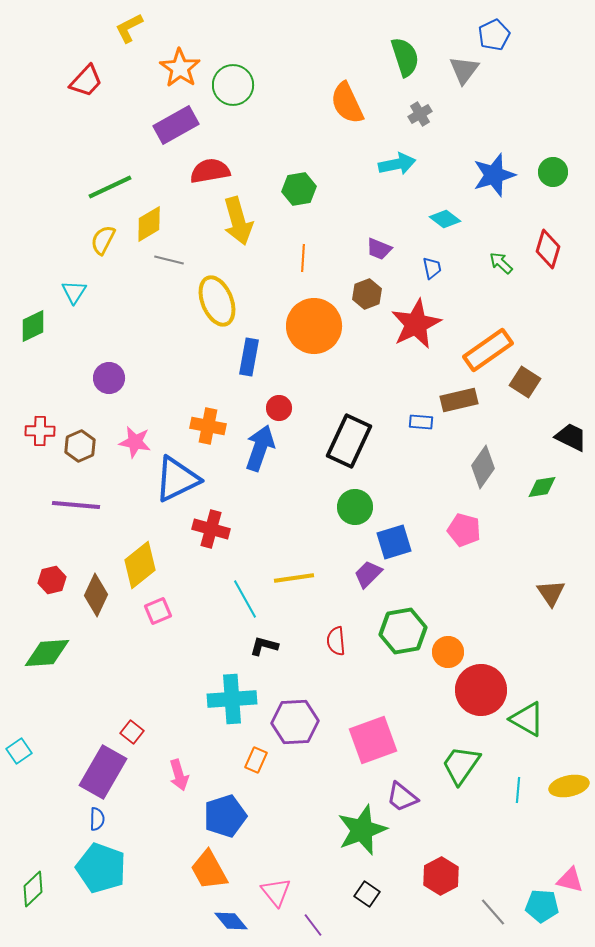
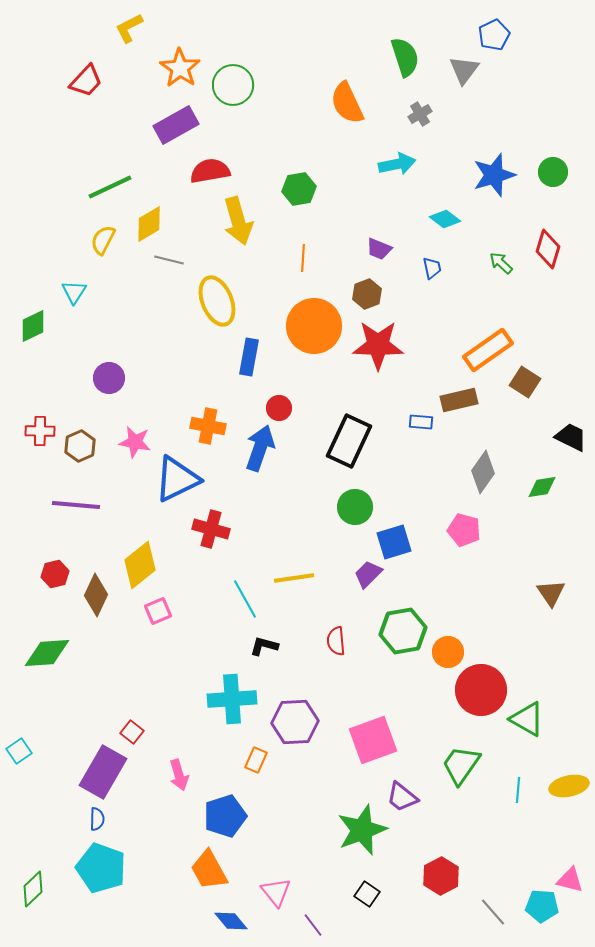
red star at (416, 324): moved 38 px left, 21 px down; rotated 27 degrees clockwise
gray diamond at (483, 467): moved 5 px down
red hexagon at (52, 580): moved 3 px right, 6 px up
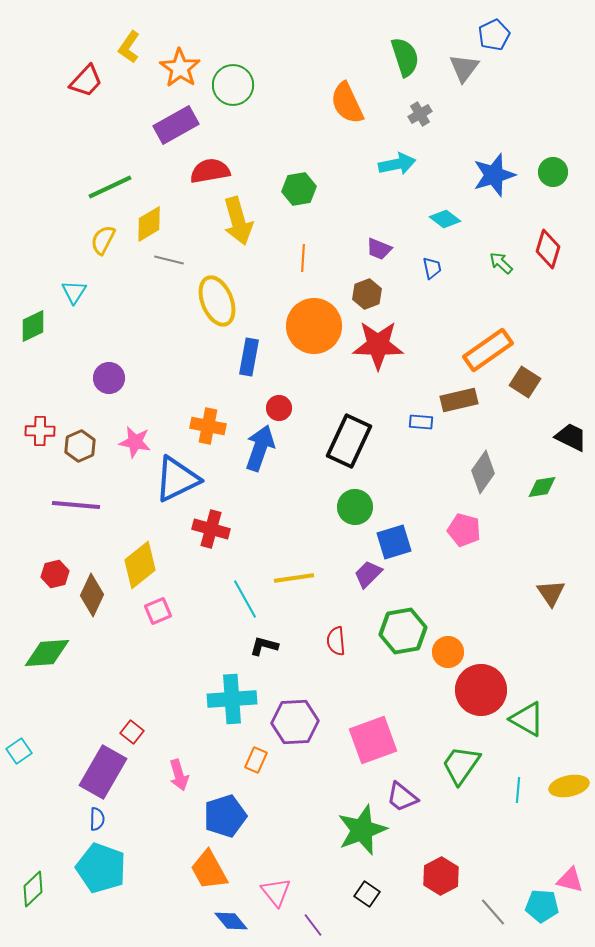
yellow L-shape at (129, 28): moved 19 px down; rotated 28 degrees counterclockwise
gray triangle at (464, 70): moved 2 px up
brown diamond at (96, 595): moved 4 px left
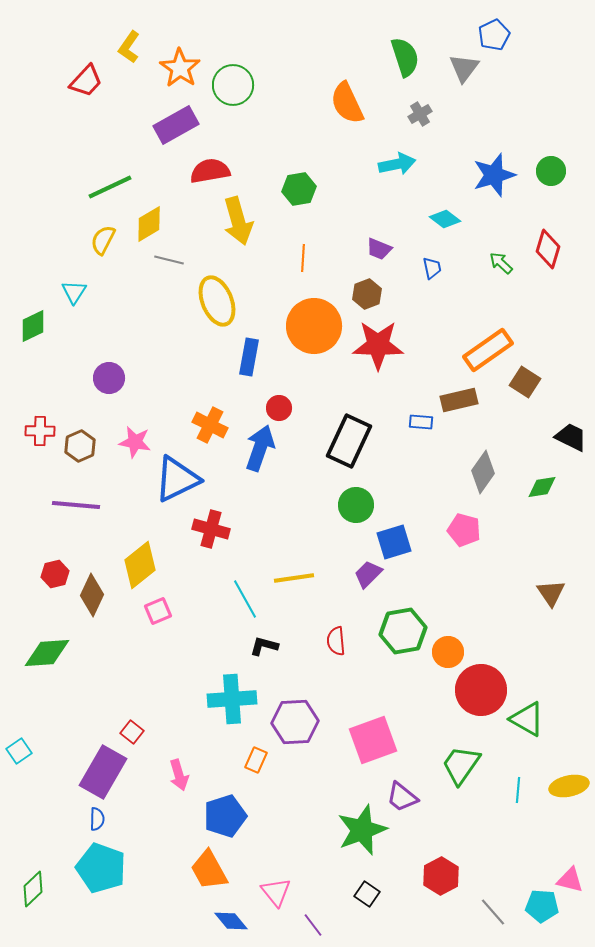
green circle at (553, 172): moved 2 px left, 1 px up
orange cross at (208, 426): moved 2 px right, 1 px up; rotated 16 degrees clockwise
green circle at (355, 507): moved 1 px right, 2 px up
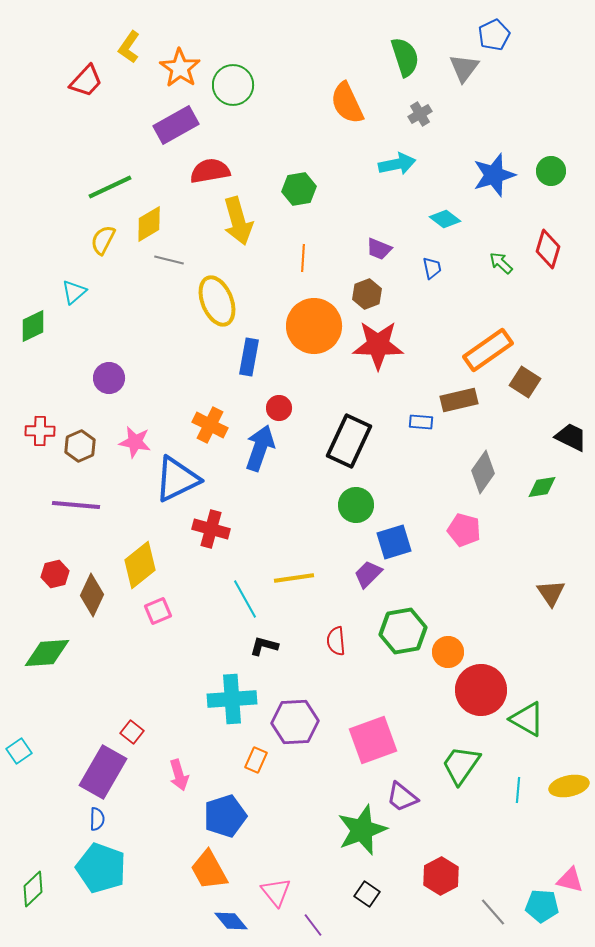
cyan triangle at (74, 292): rotated 16 degrees clockwise
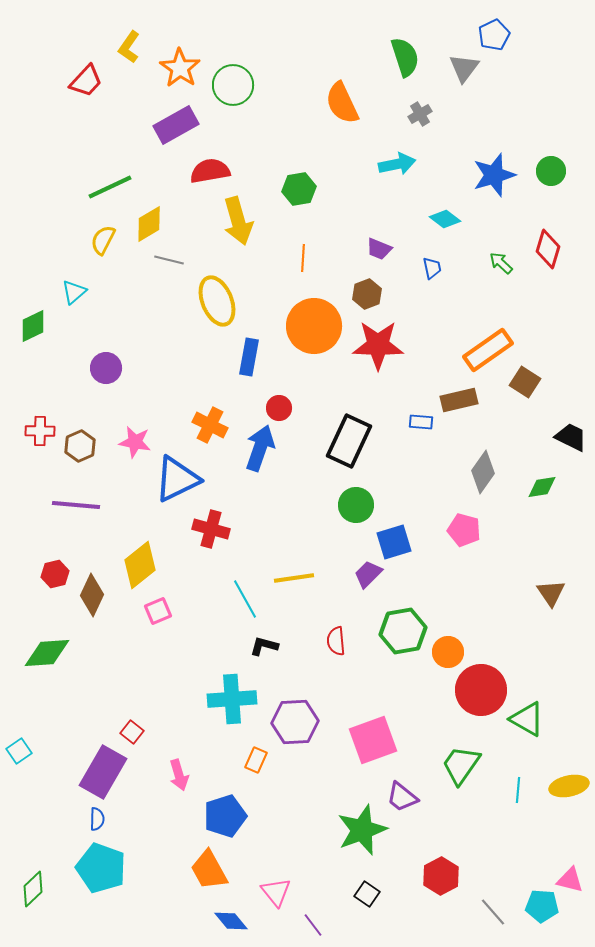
orange semicircle at (347, 103): moved 5 px left
purple circle at (109, 378): moved 3 px left, 10 px up
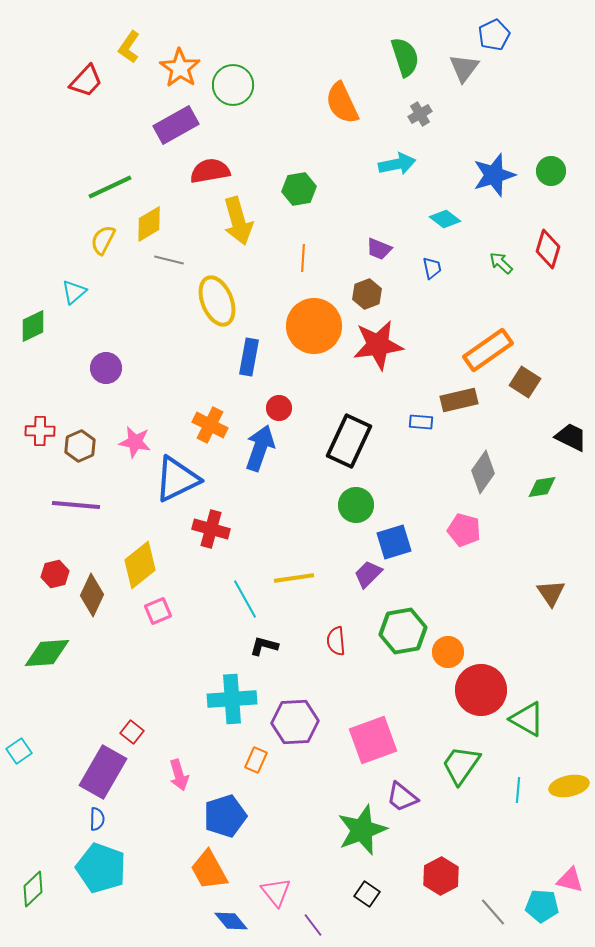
red star at (378, 345): rotated 9 degrees counterclockwise
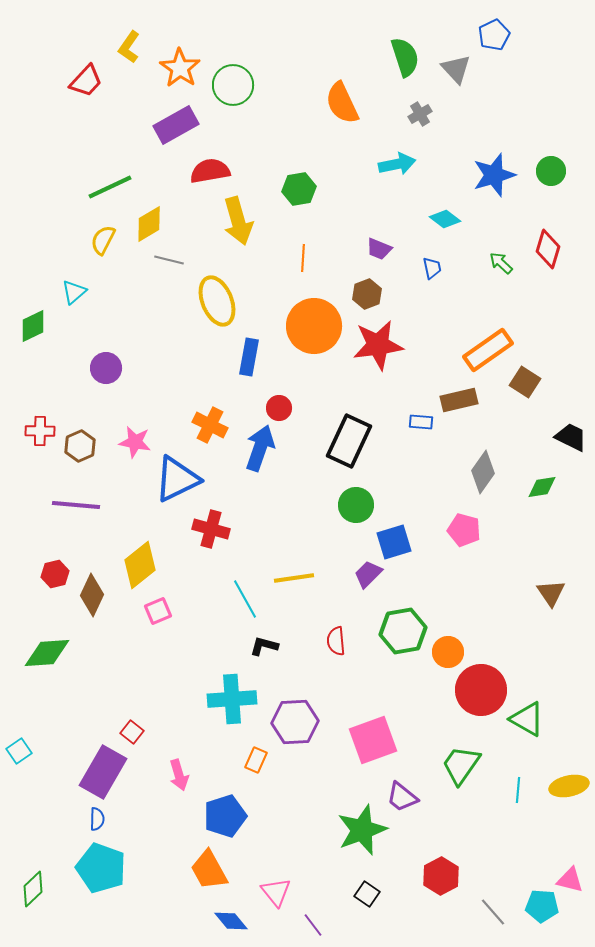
gray triangle at (464, 68): moved 8 px left, 1 px down; rotated 20 degrees counterclockwise
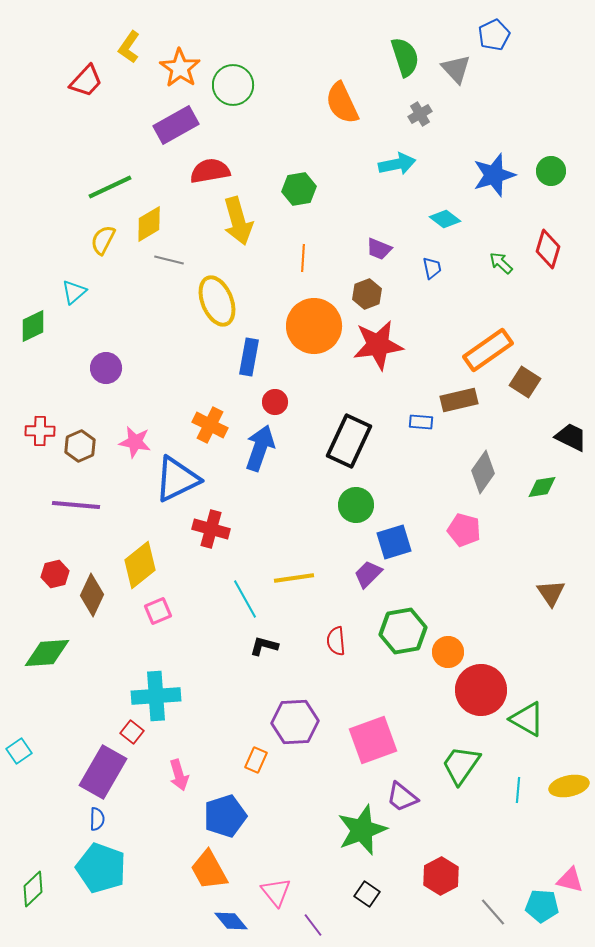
red circle at (279, 408): moved 4 px left, 6 px up
cyan cross at (232, 699): moved 76 px left, 3 px up
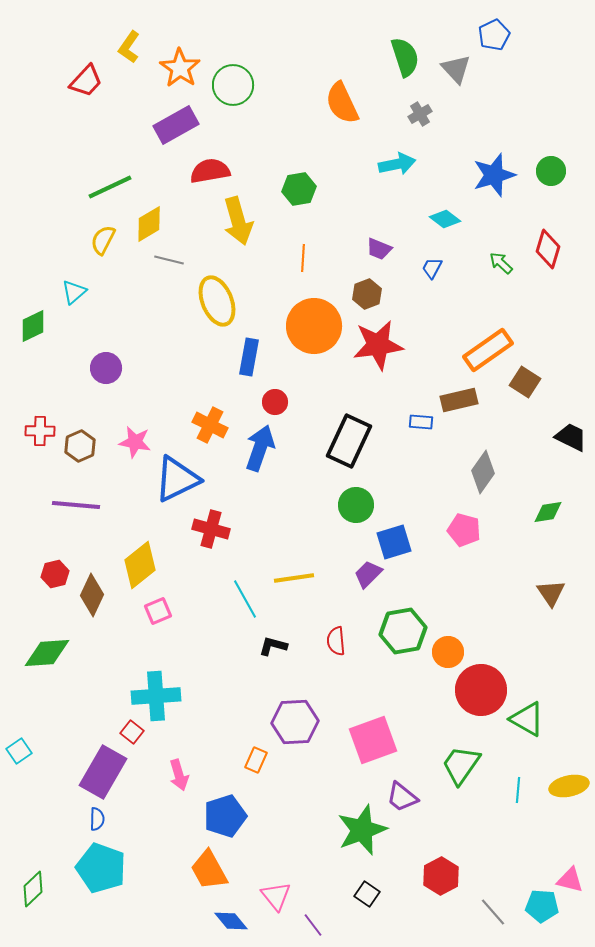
blue trapezoid at (432, 268): rotated 140 degrees counterclockwise
green diamond at (542, 487): moved 6 px right, 25 px down
black L-shape at (264, 646): moved 9 px right
pink triangle at (276, 892): moved 4 px down
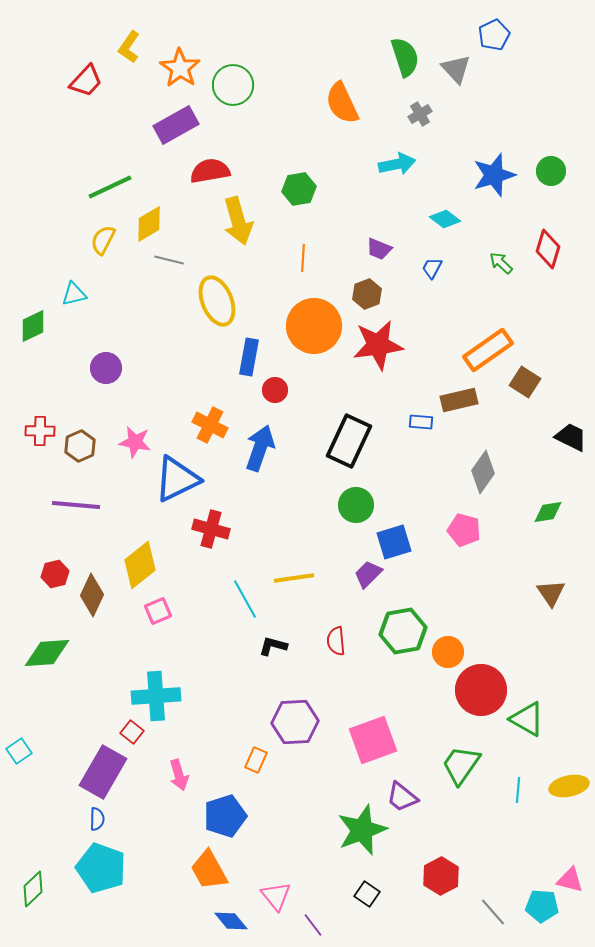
cyan triangle at (74, 292): moved 2 px down; rotated 28 degrees clockwise
red circle at (275, 402): moved 12 px up
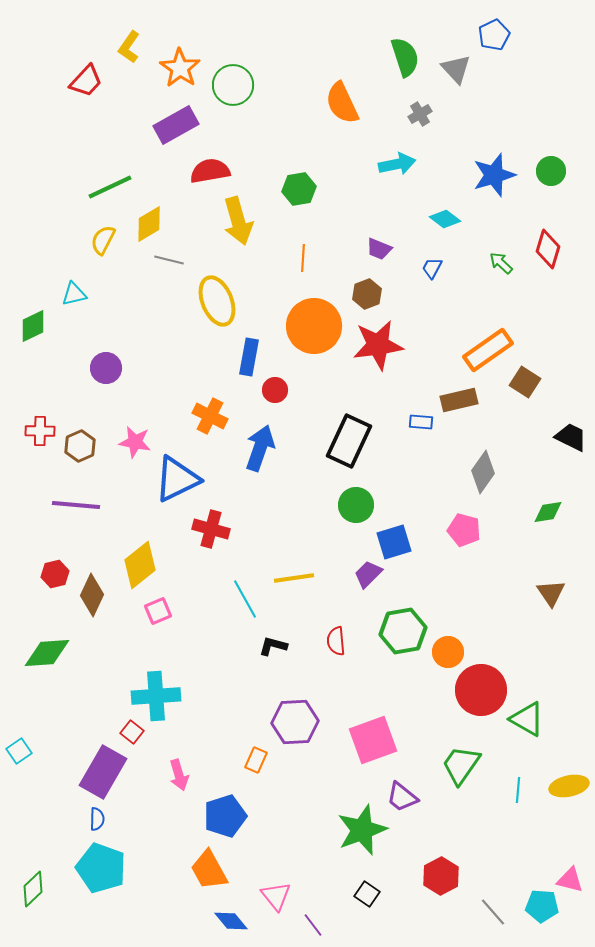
orange cross at (210, 425): moved 9 px up
